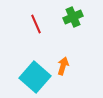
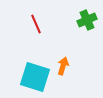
green cross: moved 14 px right, 3 px down
cyan square: rotated 24 degrees counterclockwise
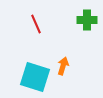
green cross: rotated 24 degrees clockwise
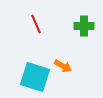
green cross: moved 3 px left, 6 px down
orange arrow: rotated 102 degrees clockwise
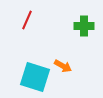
red line: moved 9 px left, 4 px up; rotated 48 degrees clockwise
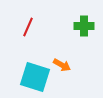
red line: moved 1 px right, 7 px down
orange arrow: moved 1 px left, 1 px up
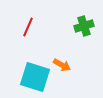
green cross: rotated 18 degrees counterclockwise
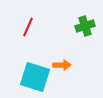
green cross: moved 1 px right
orange arrow: rotated 30 degrees counterclockwise
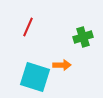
green cross: moved 2 px left, 11 px down
